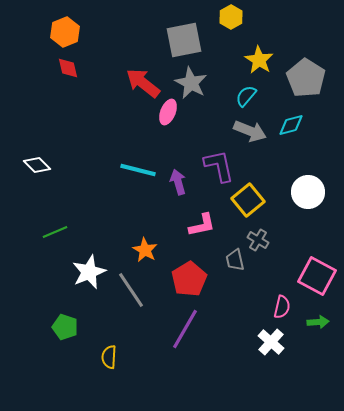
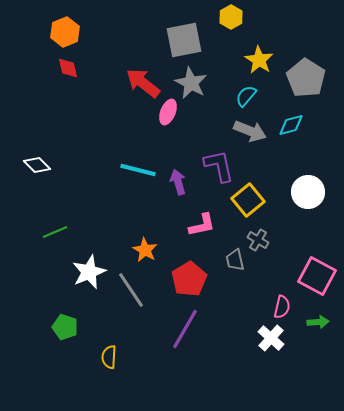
white cross: moved 4 px up
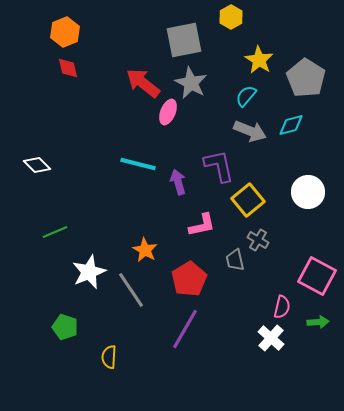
cyan line: moved 6 px up
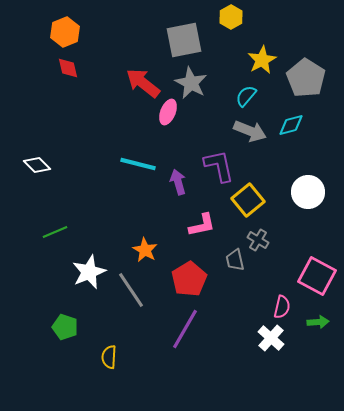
yellow star: moved 3 px right; rotated 12 degrees clockwise
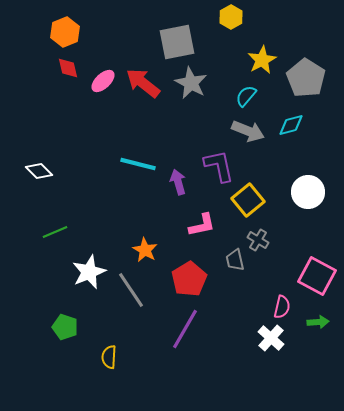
gray square: moved 7 px left, 2 px down
pink ellipse: moved 65 px left, 31 px up; rotated 25 degrees clockwise
gray arrow: moved 2 px left
white diamond: moved 2 px right, 6 px down
